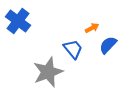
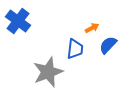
blue trapezoid: moved 2 px right; rotated 45 degrees clockwise
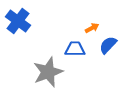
blue trapezoid: rotated 95 degrees counterclockwise
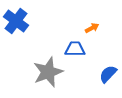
blue cross: moved 2 px left
blue semicircle: moved 29 px down
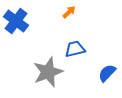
orange arrow: moved 23 px left, 16 px up; rotated 16 degrees counterclockwise
blue trapezoid: rotated 15 degrees counterclockwise
blue semicircle: moved 1 px left, 1 px up
